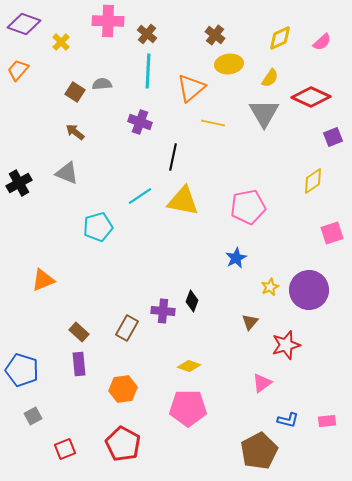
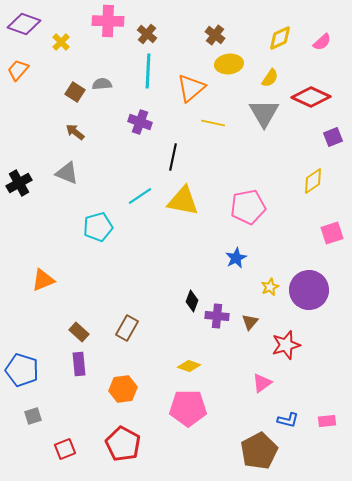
purple cross at (163, 311): moved 54 px right, 5 px down
gray square at (33, 416): rotated 12 degrees clockwise
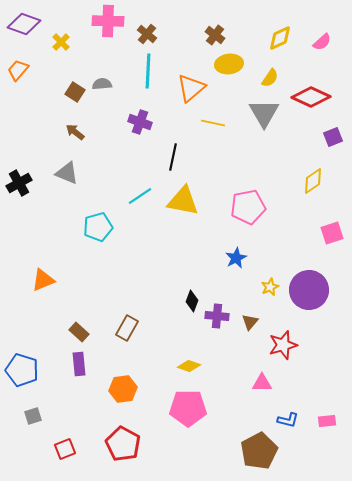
red star at (286, 345): moved 3 px left
pink triangle at (262, 383): rotated 35 degrees clockwise
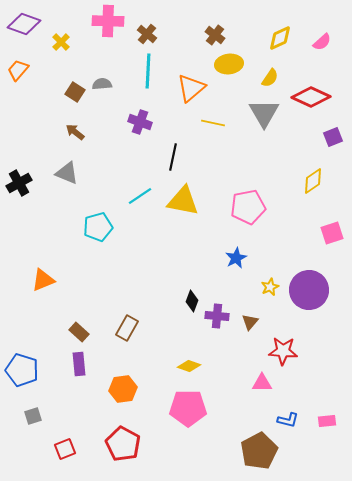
red star at (283, 345): moved 6 px down; rotated 20 degrees clockwise
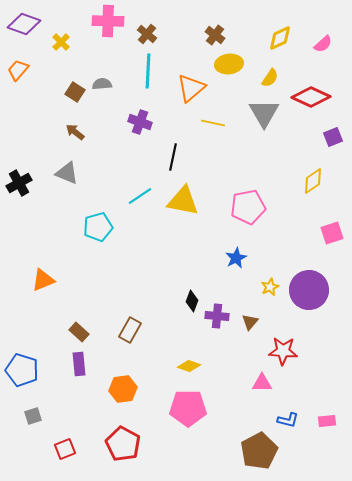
pink semicircle at (322, 42): moved 1 px right, 2 px down
brown rectangle at (127, 328): moved 3 px right, 2 px down
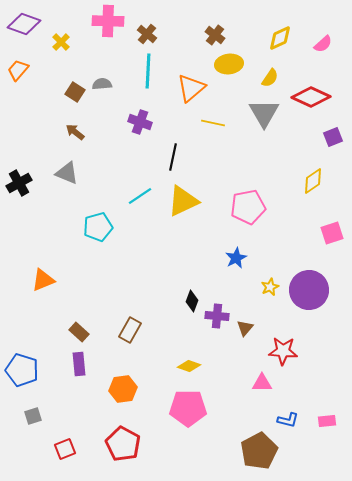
yellow triangle at (183, 201): rotated 36 degrees counterclockwise
brown triangle at (250, 322): moved 5 px left, 6 px down
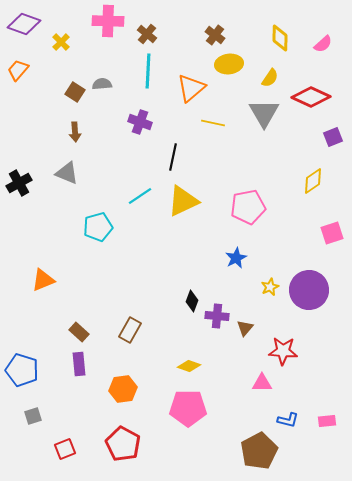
yellow diamond at (280, 38): rotated 64 degrees counterclockwise
brown arrow at (75, 132): rotated 132 degrees counterclockwise
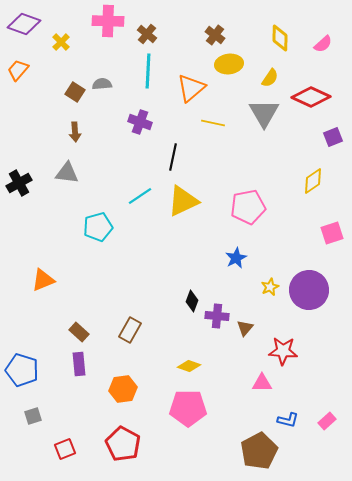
gray triangle at (67, 173): rotated 15 degrees counterclockwise
pink rectangle at (327, 421): rotated 36 degrees counterclockwise
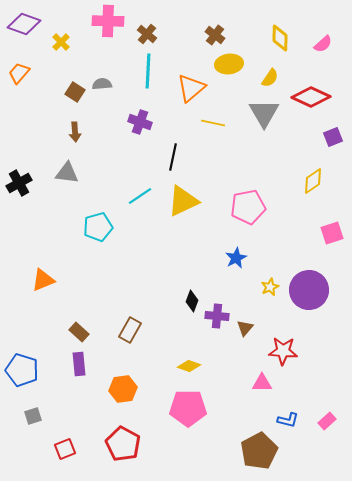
orange trapezoid at (18, 70): moved 1 px right, 3 px down
